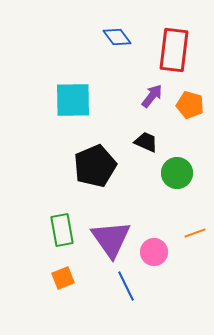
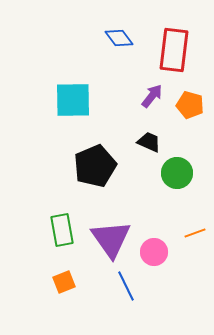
blue diamond: moved 2 px right, 1 px down
black trapezoid: moved 3 px right
orange square: moved 1 px right, 4 px down
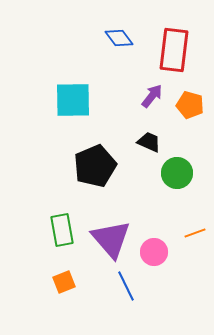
purple triangle: rotated 6 degrees counterclockwise
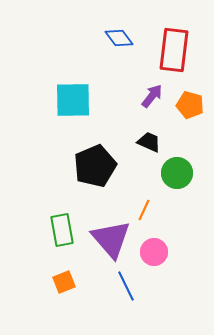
orange line: moved 51 px left, 23 px up; rotated 45 degrees counterclockwise
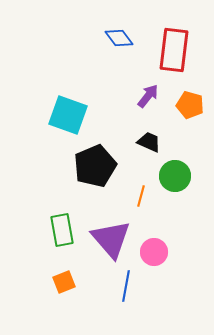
purple arrow: moved 4 px left
cyan square: moved 5 px left, 15 px down; rotated 21 degrees clockwise
green circle: moved 2 px left, 3 px down
orange line: moved 3 px left, 14 px up; rotated 10 degrees counterclockwise
blue line: rotated 36 degrees clockwise
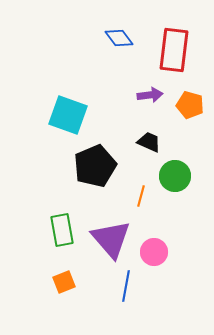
purple arrow: moved 2 px right, 1 px up; rotated 45 degrees clockwise
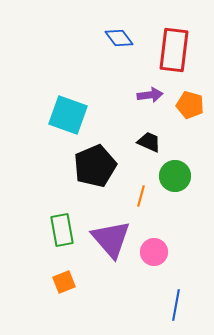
blue line: moved 50 px right, 19 px down
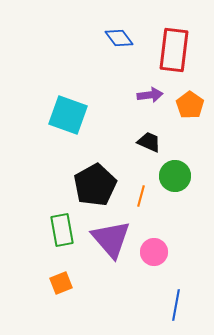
orange pentagon: rotated 20 degrees clockwise
black pentagon: moved 19 px down; rotated 6 degrees counterclockwise
orange square: moved 3 px left, 1 px down
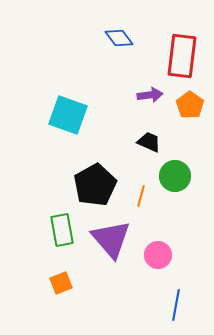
red rectangle: moved 8 px right, 6 px down
pink circle: moved 4 px right, 3 px down
